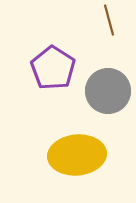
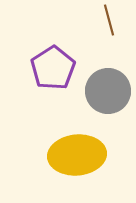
purple pentagon: rotated 6 degrees clockwise
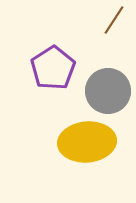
brown line: moved 5 px right; rotated 48 degrees clockwise
yellow ellipse: moved 10 px right, 13 px up
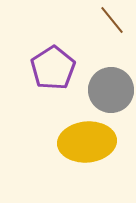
brown line: moved 2 px left; rotated 72 degrees counterclockwise
gray circle: moved 3 px right, 1 px up
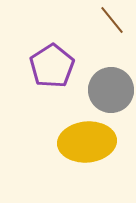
purple pentagon: moved 1 px left, 2 px up
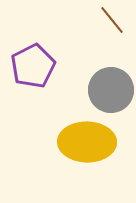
purple pentagon: moved 19 px left; rotated 6 degrees clockwise
yellow ellipse: rotated 6 degrees clockwise
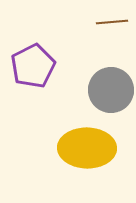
brown line: moved 2 px down; rotated 56 degrees counterclockwise
yellow ellipse: moved 6 px down
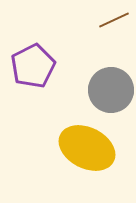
brown line: moved 2 px right, 2 px up; rotated 20 degrees counterclockwise
yellow ellipse: rotated 26 degrees clockwise
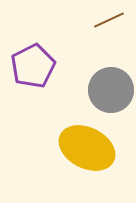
brown line: moved 5 px left
